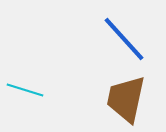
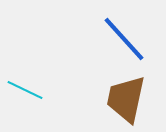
cyan line: rotated 9 degrees clockwise
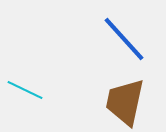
brown trapezoid: moved 1 px left, 3 px down
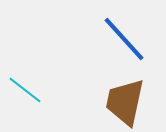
cyan line: rotated 12 degrees clockwise
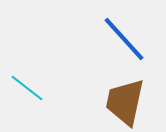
cyan line: moved 2 px right, 2 px up
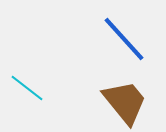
brown trapezoid: rotated 129 degrees clockwise
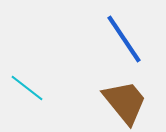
blue line: rotated 8 degrees clockwise
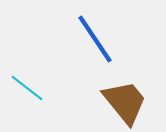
blue line: moved 29 px left
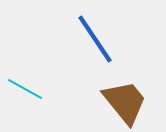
cyan line: moved 2 px left, 1 px down; rotated 9 degrees counterclockwise
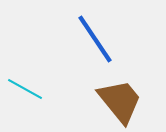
brown trapezoid: moved 5 px left, 1 px up
